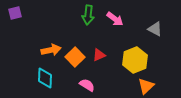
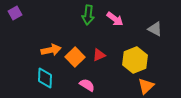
purple square: rotated 16 degrees counterclockwise
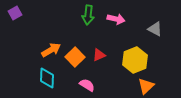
pink arrow: moved 1 px right; rotated 24 degrees counterclockwise
orange arrow: rotated 18 degrees counterclockwise
cyan diamond: moved 2 px right
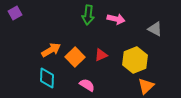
red triangle: moved 2 px right
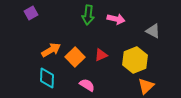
purple square: moved 16 px right
gray triangle: moved 2 px left, 2 px down
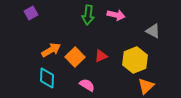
pink arrow: moved 4 px up
red triangle: moved 1 px down
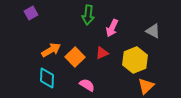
pink arrow: moved 4 px left, 13 px down; rotated 102 degrees clockwise
red triangle: moved 1 px right, 3 px up
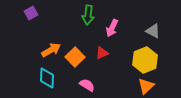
yellow hexagon: moved 10 px right
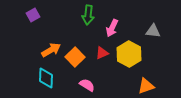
purple square: moved 2 px right, 2 px down
gray triangle: rotated 21 degrees counterclockwise
yellow hexagon: moved 16 px left, 6 px up; rotated 10 degrees counterclockwise
cyan diamond: moved 1 px left
orange triangle: rotated 24 degrees clockwise
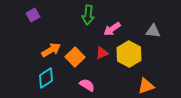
pink arrow: moved 1 px down; rotated 30 degrees clockwise
cyan diamond: rotated 55 degrees clockwise
